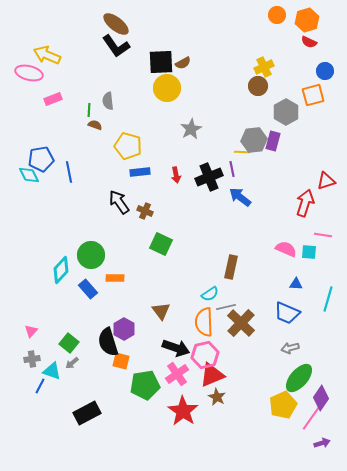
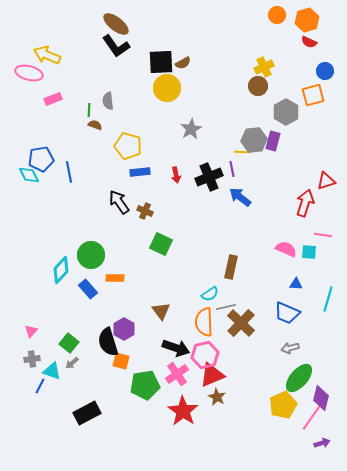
purple diamond at (321, 398): rotated 20 degrees counterclockwise
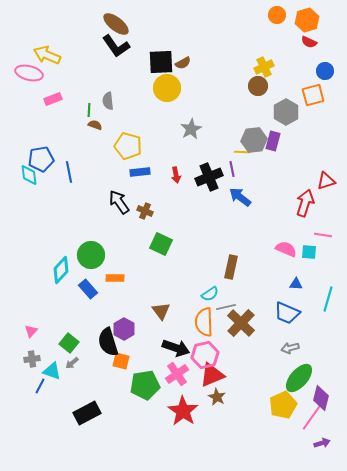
cyan diamond at (29, 175): rotated 20 degrees clockwise
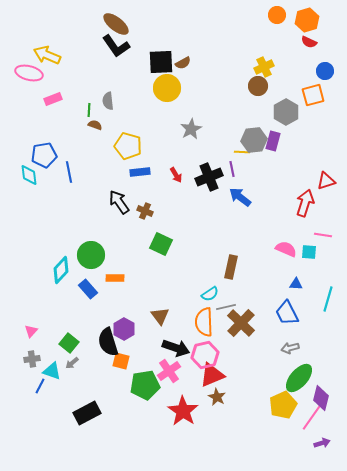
blue pentagon at (41, 159): moved 3 px right, 4 px up
red arrow at (176, 175): rotated 21 degrees counterclockwise
brown triangle at (161, 311): moved 1 px left, 5 px down
blue trapezoid at (287, 313): rotated 40 degrees clockwise
pink cross at (177, 374): moved 8 px left, 3 px up
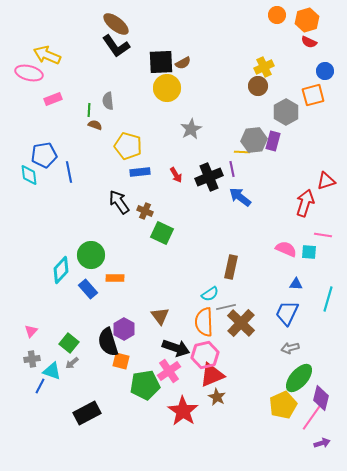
green square at (161, 244): moved 1 px right, 11 px up
blue trapezoid at (287, 313): rotated 52 degrees clockwise
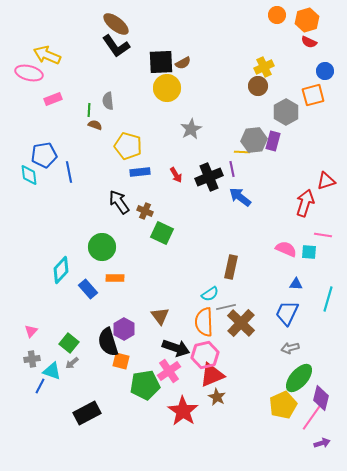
green circle at (91, 255): moved 11 px right, 8 px up
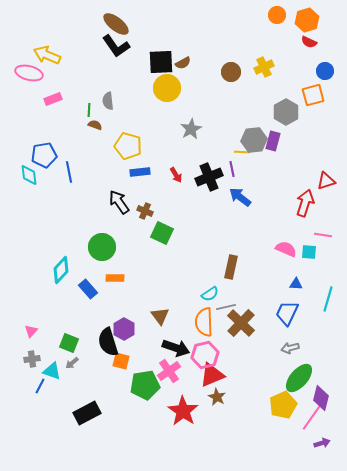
brown circle at (258, 86): moved 27 px left, 14 px up
green square at (69, 343): rotated 18 degrees counterclockwise
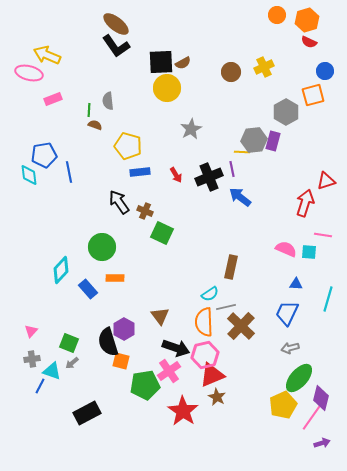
brown cross at (241, 323): moved 3 px down
